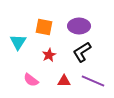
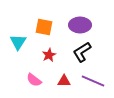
purple ellipse: moved 1 px right, 1 px up
pink semicircle: moved 3 px right
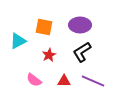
cyan triangle: moved 1 px up; rotated 30 degrees clockwise
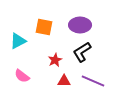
red star: moved 6 px right, 5 px down
pink semicircle: moved 12 px left, 4 px up
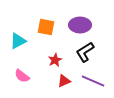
orange square: moved 2 px right
black L-shape: moved 3 px right
red triangle: rotated 24 degrees counterclockwise
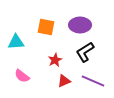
cyan triangle: moved 2 px left, 1 px down; rotated 24 degrees clockwise
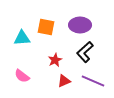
cyan triangle: moved 6 px right, 4 px up
black L-shape: rotated 10 degrees counterclockwise
